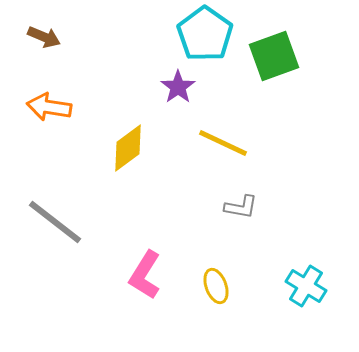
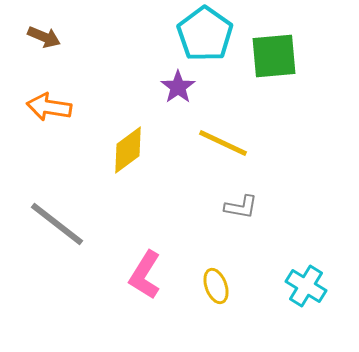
green square: rotated 15 degrees clockwise
yellow diamond: moved 2 px down
gray line: moved 2 px right, 2 px down
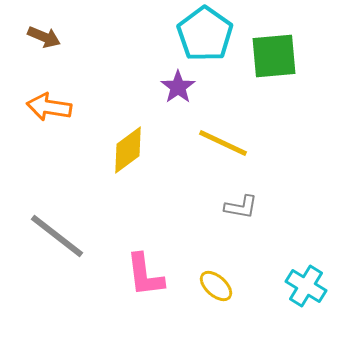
gray line: moved 12 px down
pink L-shape: rotated 39 degrees counterclockwise
yellow ellipse: rotated 28 degrees counterclockwise
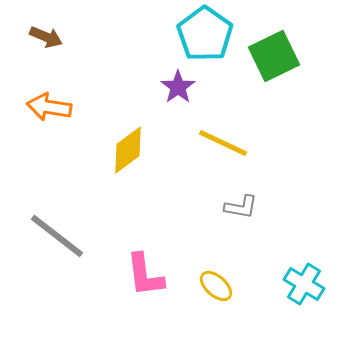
brown arrow: moved 2 px right
green square: rotated 21 degrees counterclockwise
cyan cross: moved 2 px left, 2 px up
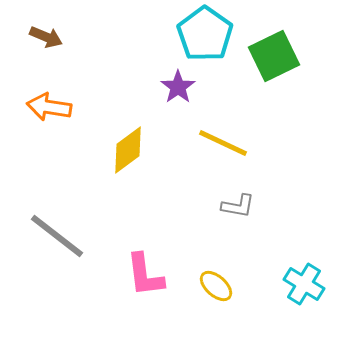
gray L-shape: moved 3 px left, 1 px up
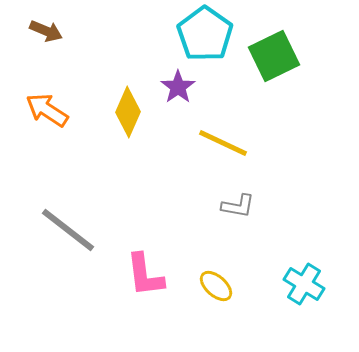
brown arrow: moved 6 px up
orange arrow: moved 2 px left, 3 px down; rotated 24 degrees clockwise
yellow diamond: moved 38 px up; rotated 30 degrees counterclockwise
gray line: moved 11 px right, 6 px up
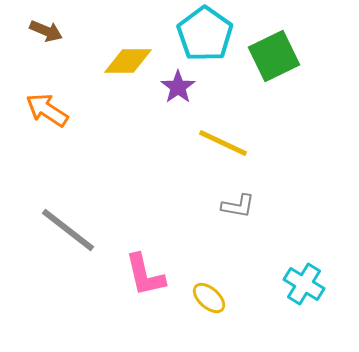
yellow diamond: moved 51 px up; rotated 66 degrees clockwise
pink L-shape: rotated 6 degrees counterclockwise
yellow ellipse: moved 7 px left, 12 px down
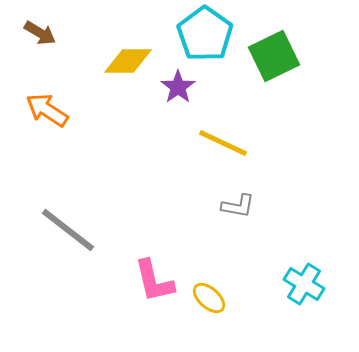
brown arrow: moved 6 px left, 2 px down; rotated 8 degrees clockwise
pink L-shape: moved 9 px right, 6 px down
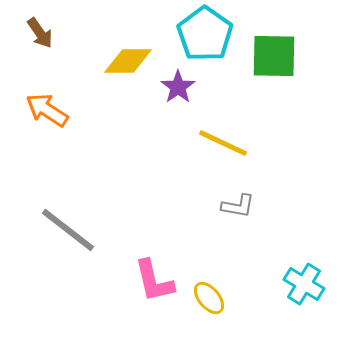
brown arrow: rotated 24 degrees clockwise
green square: rotated 27 degrees clockwise
yellow ellipse: rotated 8 degrees clockwise
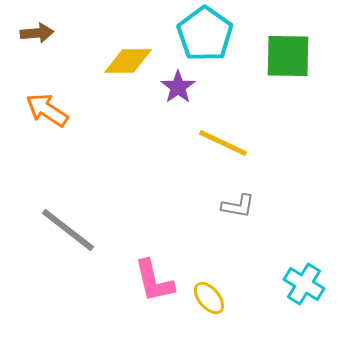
brown arrow: moved 3 px left; rotated 60 degrees counterclockwise
green square: moved 14 px right
